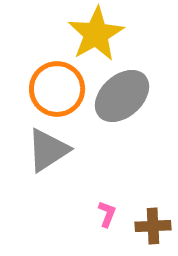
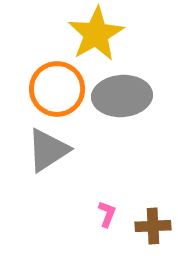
gray ellipse: rotated 38 degrees clockwise
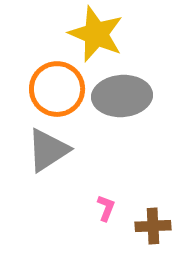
yellow star: rotated 20 degrees counterclockwise
pink L-shape: moved 1 px left, 6 px up
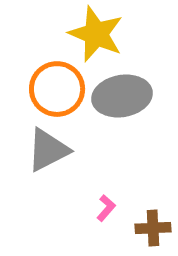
gray ellipse: rotated 6 degrees counterclockwise
gray triangle: rotated 6 degrees clockwise
pink L-shape: rotated 20 degrees clockwise
brown cross: moved 2 px down
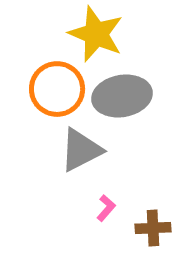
gray triangle: moved 33 px right
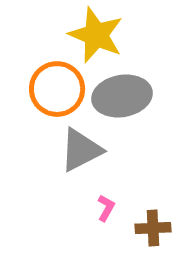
yellow star: moved 1 px down
pink L-shape: rotated 12 degrees counterclockwise
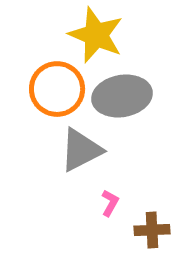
pink L-shape: moved 4 px right, 5 px up
brown cross: moved 1 px left, 2 px down
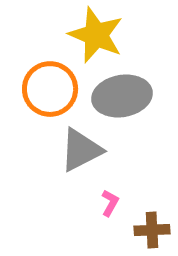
orange circle: moved 7 px left
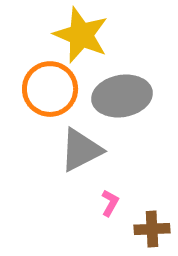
yellow star: moved 15 px left
brown cross: moved 1 px up
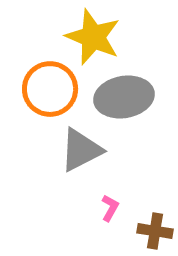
yellow star: moved 12 px right, 2 px down
gray ellipse: moved 2 px right, 1 px down
pink L-shape: moved 5 px down
brown cross: moved 3 px right, 2 px down; rotated 12 degrees clockwise
